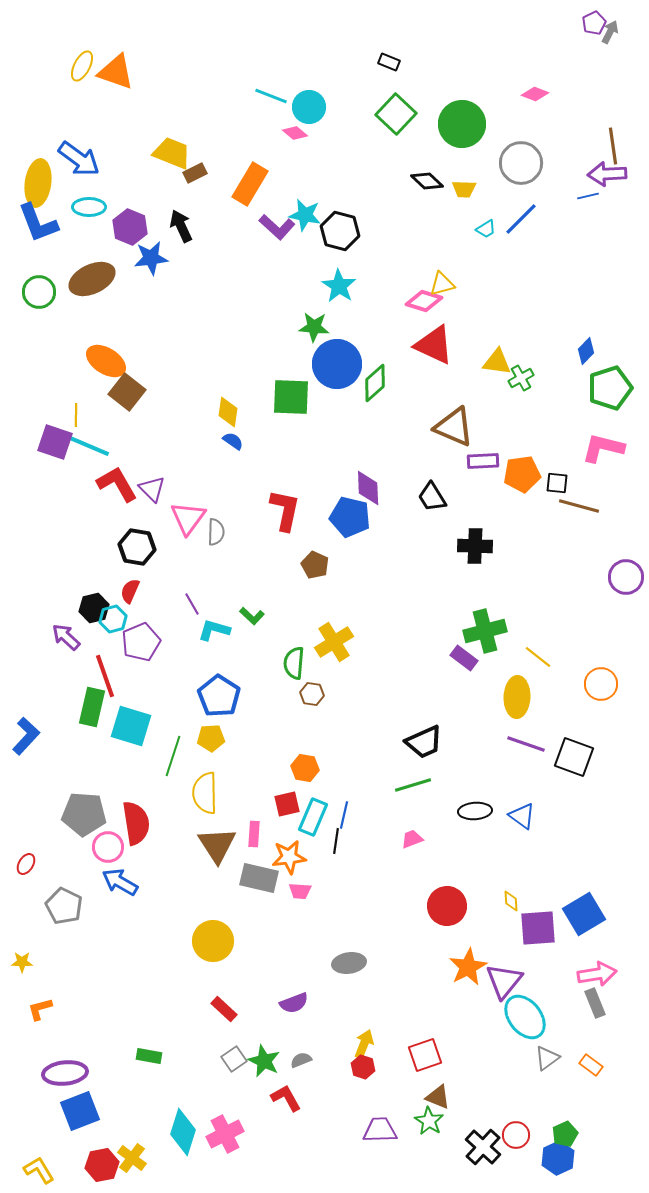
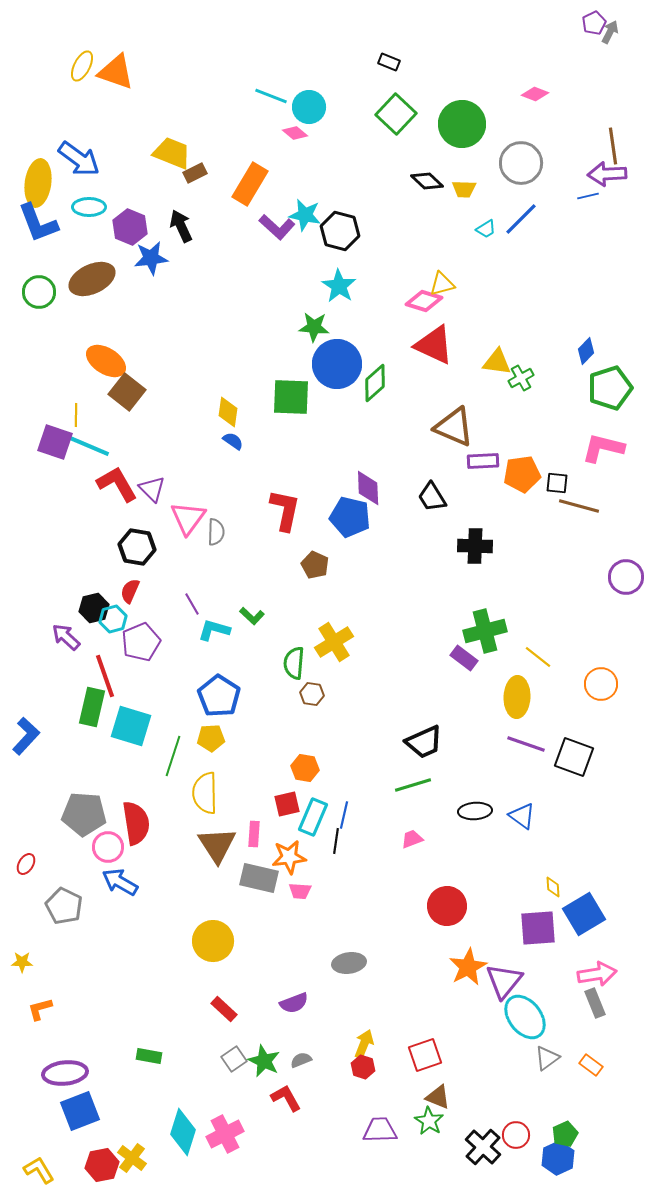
yellow diamond at (511, 901): moved 42 px right, 14 px up
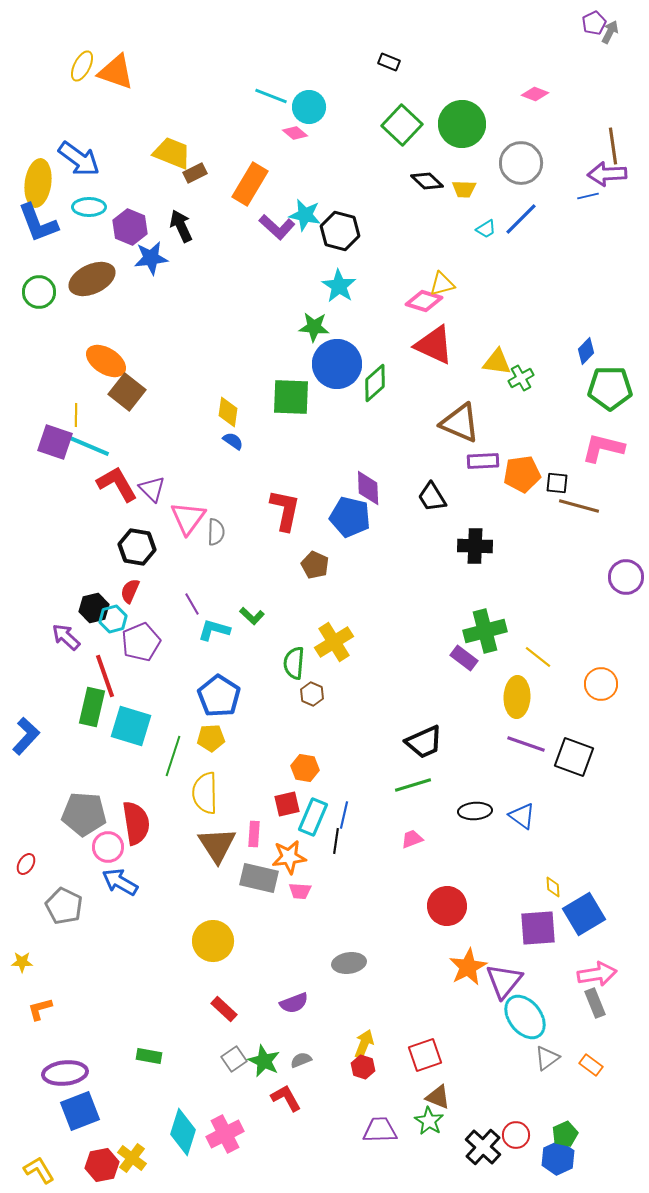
green square at (396, 114): moved 6 px right, 11 px down
green pentagon at (610, 388): rotated 18 degrees clockwise
brown triangle at (454, 427): moved 6 px right, 4 px up
brown hexagon at (312, 694): rotated 15 degrees clockwise
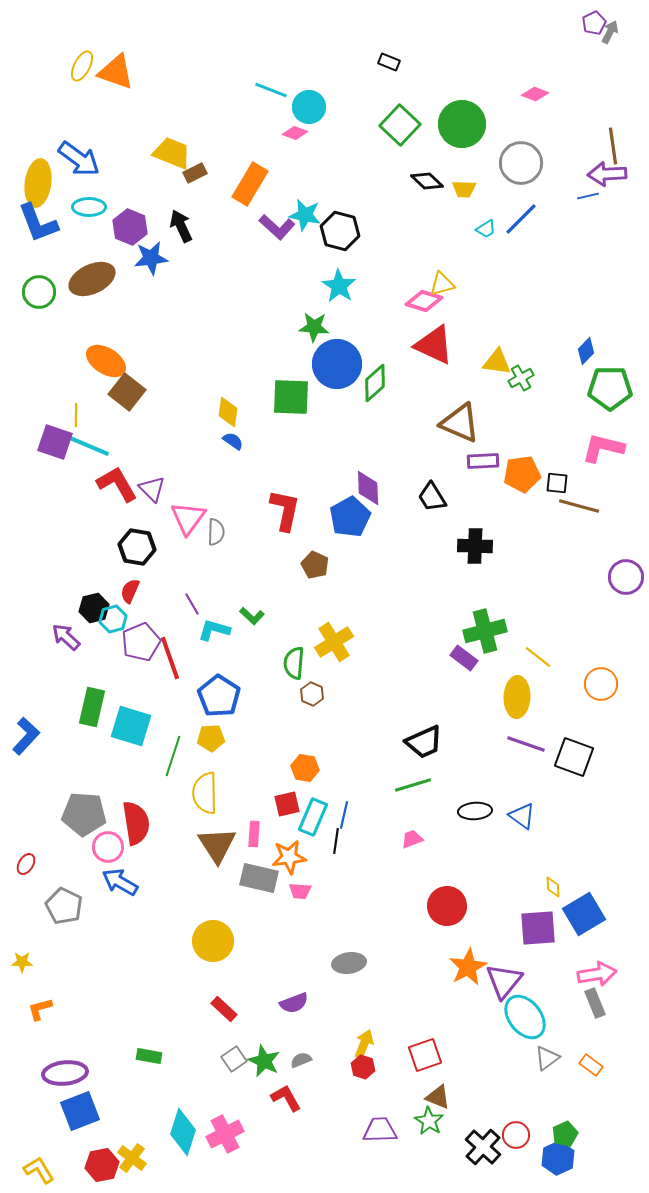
cyan line at (271, 96): moved 6 px up
green square at (402, 125): moved 2 px left
pink diamond at (295, 133): rotated 20 degrees counterclockwise
blue pentagon at (350, 517): rotated 30 degrees clockwise
red line at (105, 676): moved 65 px right, 18 px up
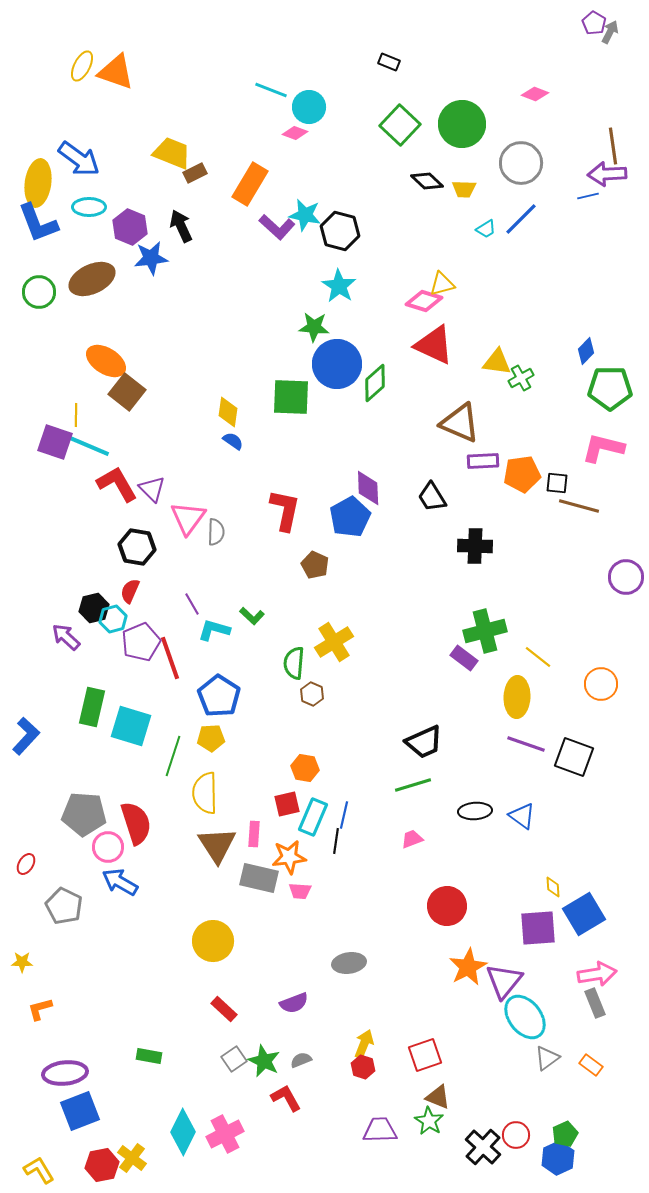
purple pentagon at (594, 23): rotated 15 degrees counterclockwise
red semicircle at (136, 823): rotated 9 degrees counterclockwise
cyan diamond at (183, 1132): rotated 9 degrees clockwise
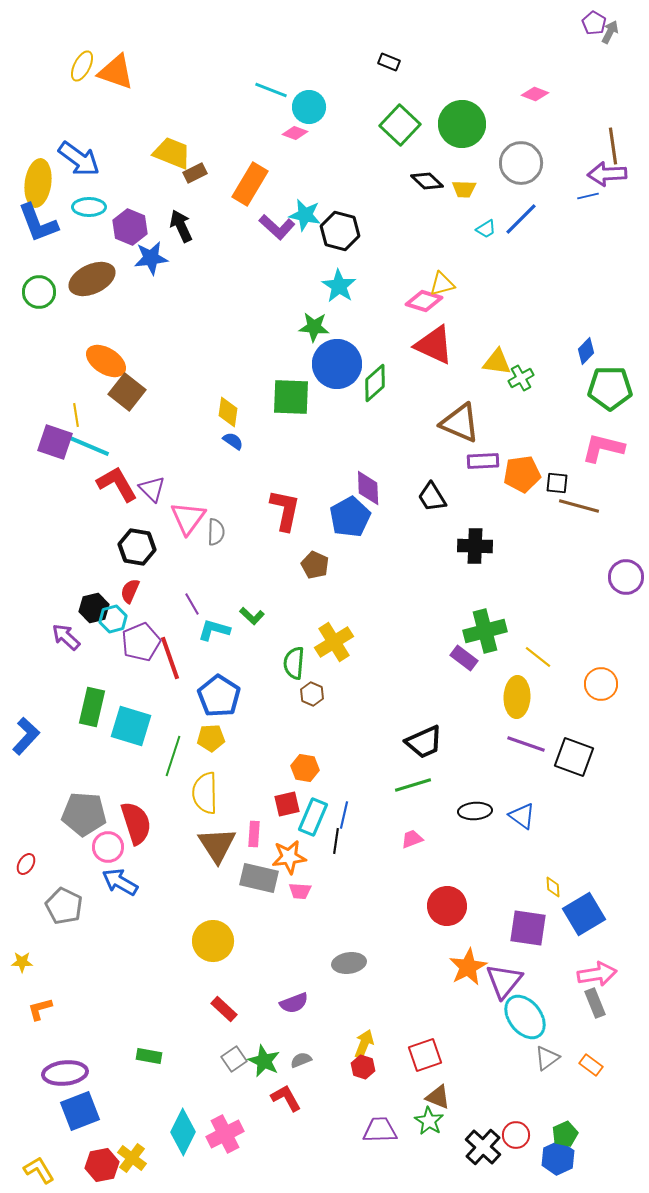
yellow line at (76, 415): rotated 10 degrees counterclockwise
purple square at (538, 928): moved 10 px left; rotated 12 degrees clockwise
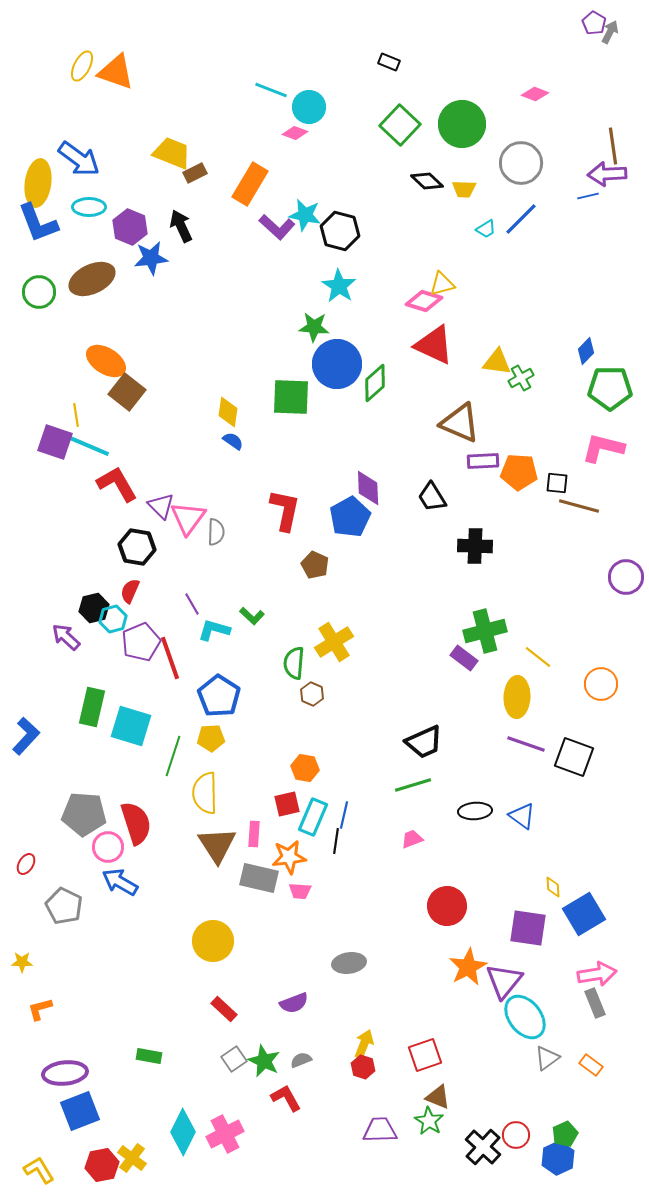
orange pentagon at (522, 474): moved 3 px left, 2 px up; rotated 12 degrees clockwise
purple triangle at (152, 489): moved 9 px right, 17 px down
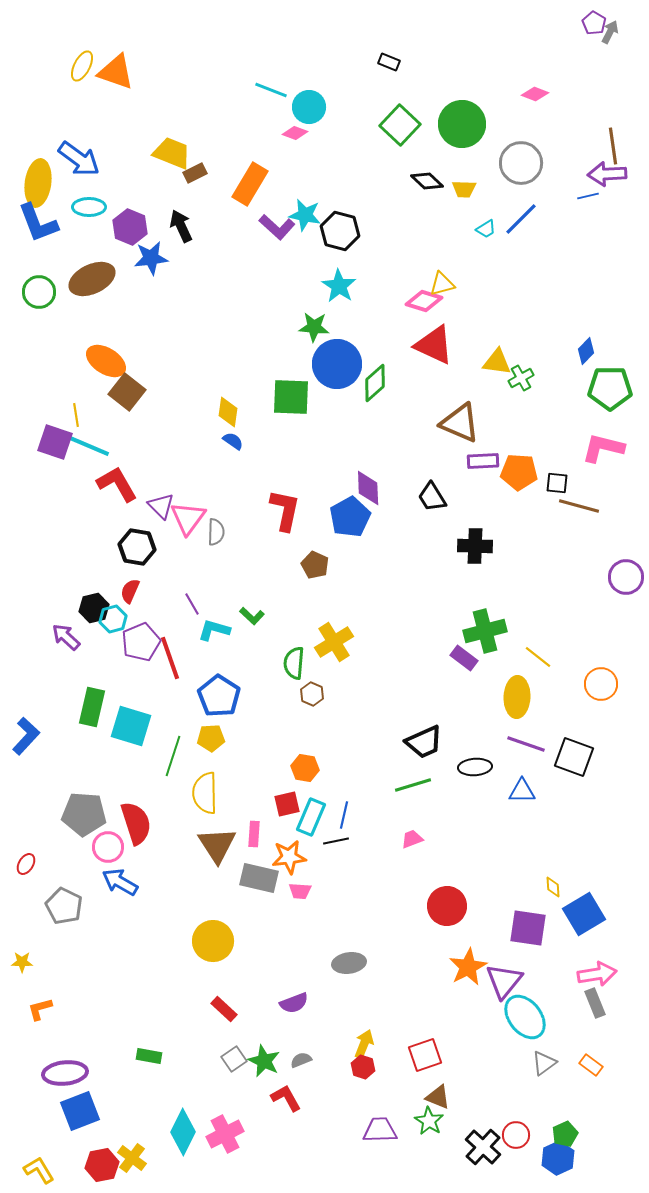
black ellipse at (475, 811): moved 44 px up
blue triangle at (522, 816): moved 25 px up; rotated 36 degrees counterclockwise
cyan rectangle at (313, 817): moved 2 px left
black line at (336, 841): rotated 70 degrees clockwise
gray triangle at (547, 1058): moved 3 px left, 5 px down
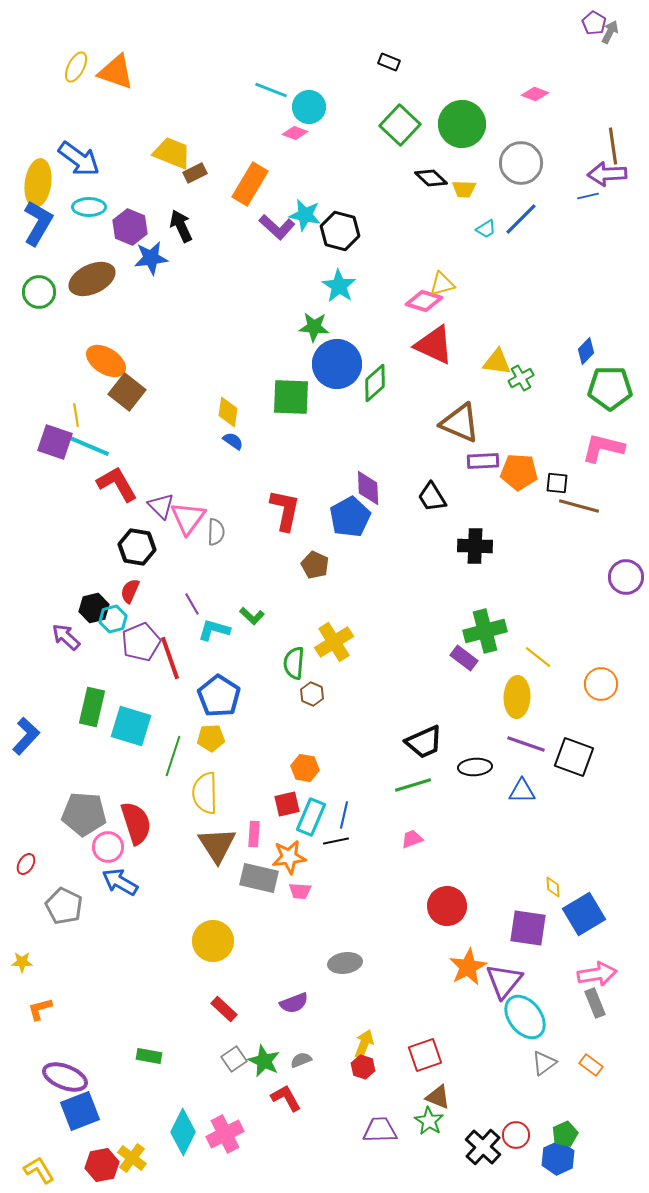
yellow ellipse at (82, 66): moved 6 px left, 1 px down
black diamond at (427, 181): moved 4 px right, 3 px up
blue L-shape at (38, 223): rotated 129 degrees counterclockwise
gray ellipse at (349, 963): moved 4 px left
purple ellipse at (65, 1073): moved 4 px down; rotated 27 degrees clockwise
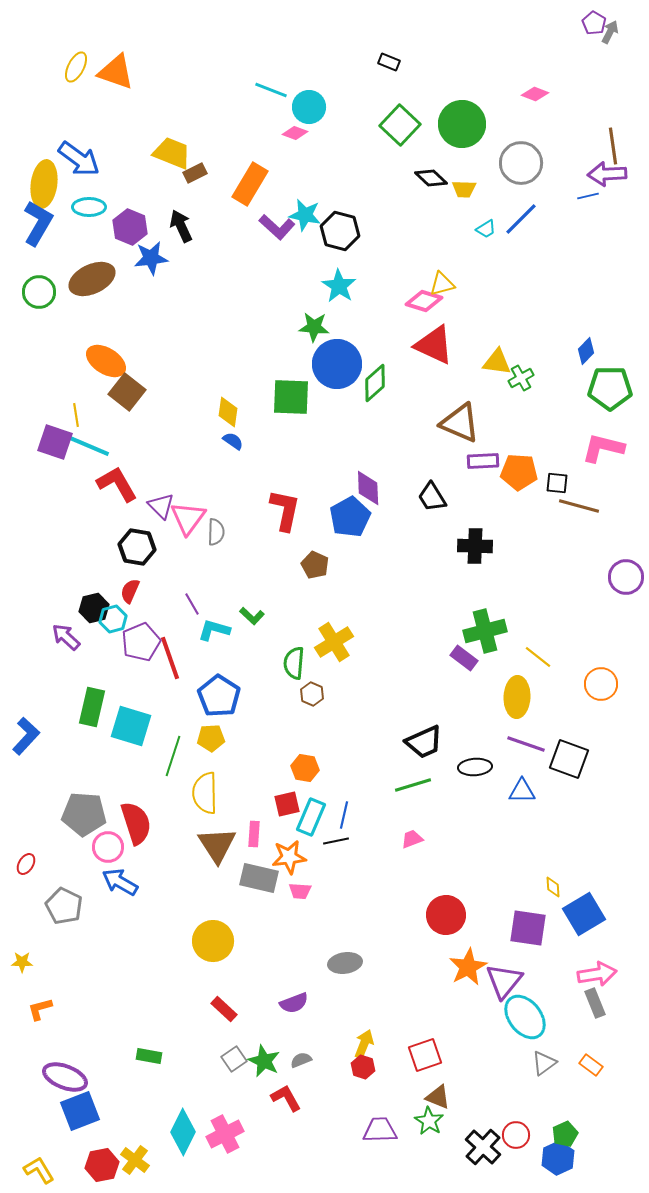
yellow ellipse at (38, 183): moved 6 px right, 1 px down
black square at (574, 757): moved 5 px left, 2 px down
red circle at (447, 906): moved 1 px left, 9 px down
yellow cross at (132, 1158): moved 3 px right, 2 px down
